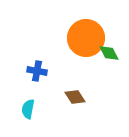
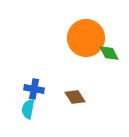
blue cross: moved 3 px left, 18 px down
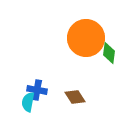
green diamond: rotated 35 degrees clockwise
blue cross: moved 3 px right, 1 px down
cyan semicircle: moved 7 px up
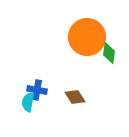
orange circle: moved 1 px right, 1 px up
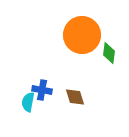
orange circle: moved 5 px left, 2 px up
blue cross: moved 5 px right
brown diamond: rotated 15 degrees clockwise
